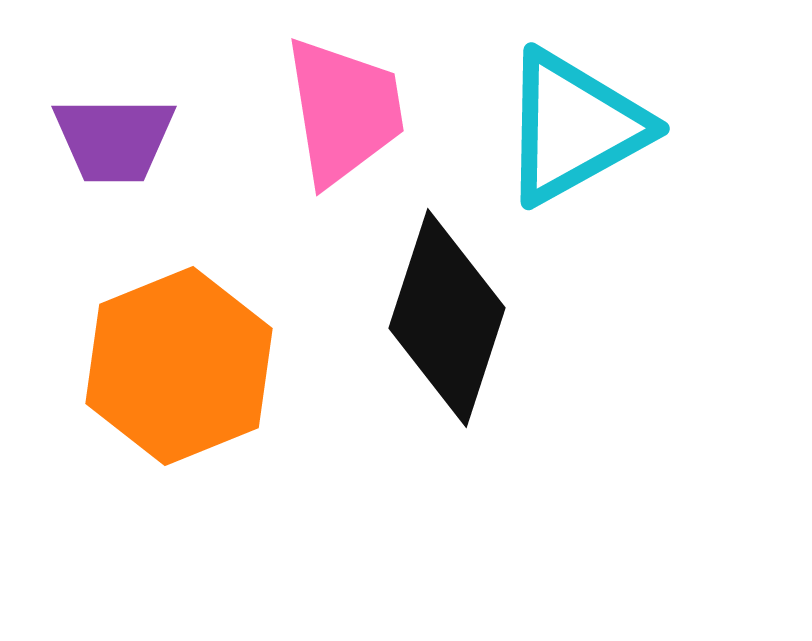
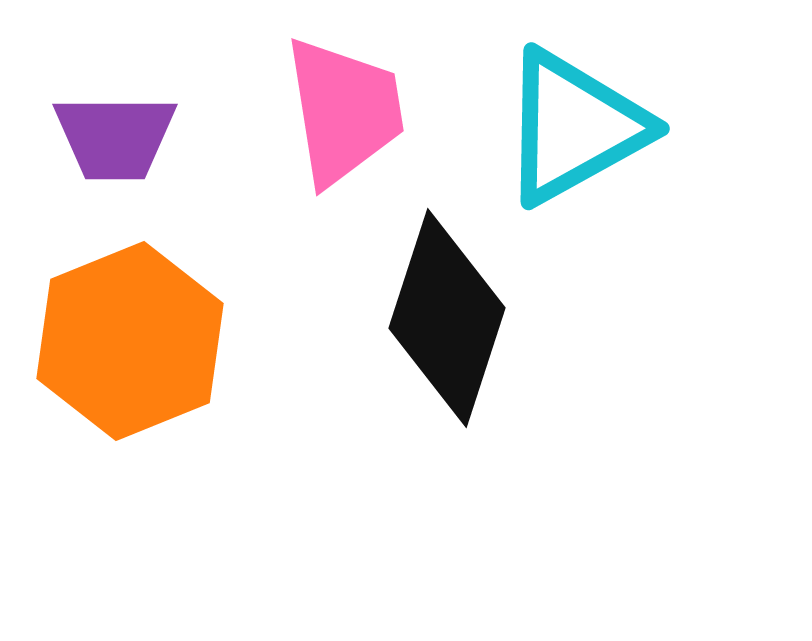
purple trapezoid: moved 1 px right, 2 px up
orange hexagon: moved 49 px left, 25 px up
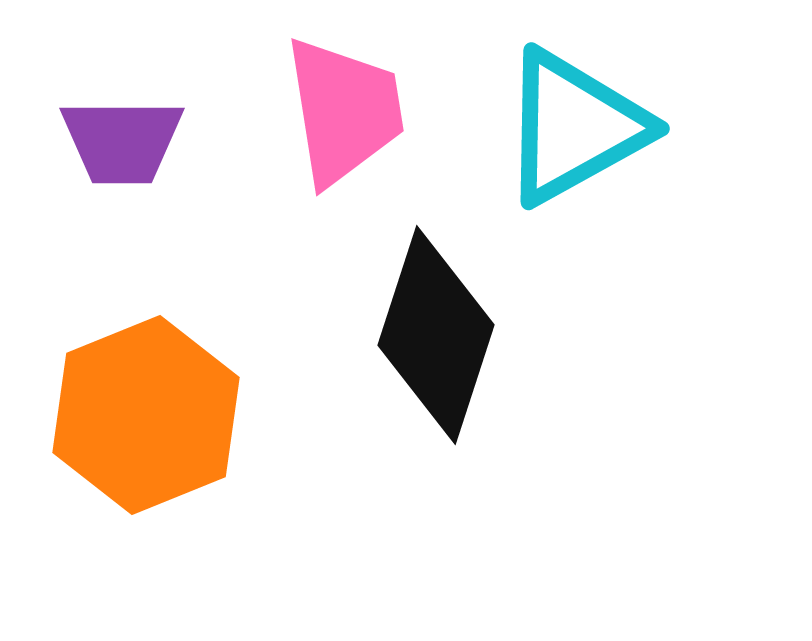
purple trapezoid: moved 7 px right, 4 px down
black diamond: moved 11 px left, 17 px down
orange hexagon: moved 16 px right, 74 px down
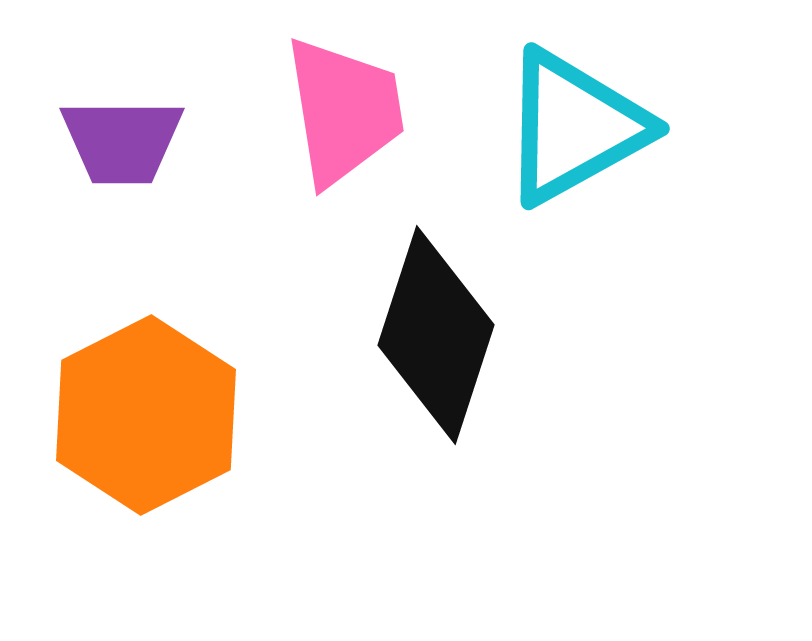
orange hexagon: rotated 5 degrees counterclockwise
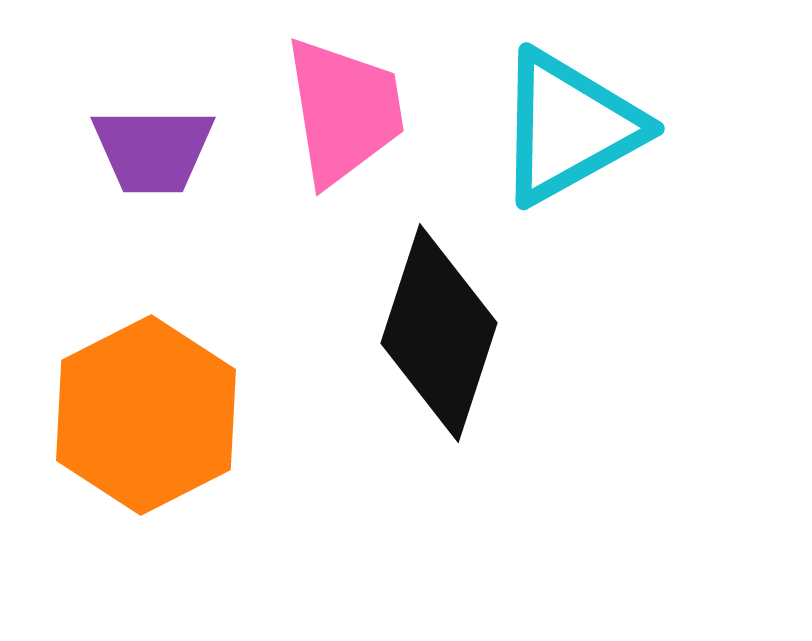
cyan triangle: moved 5 px left
purple trapezoid: moved 31 px right, 9 px down
black diamond: moved 3 px right, 2 px up
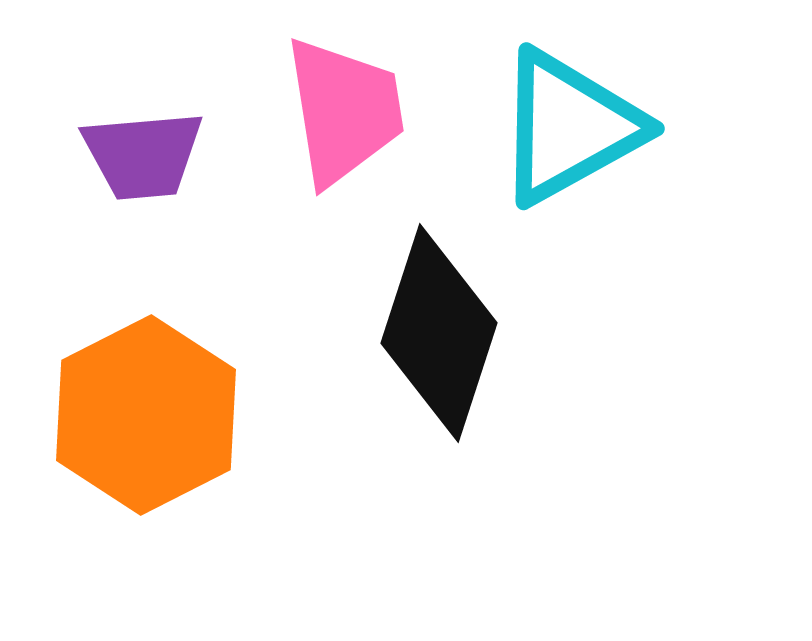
purple trapezoid: moved 10 px left, 5 px down; rotated 5 degrees counterclockwise
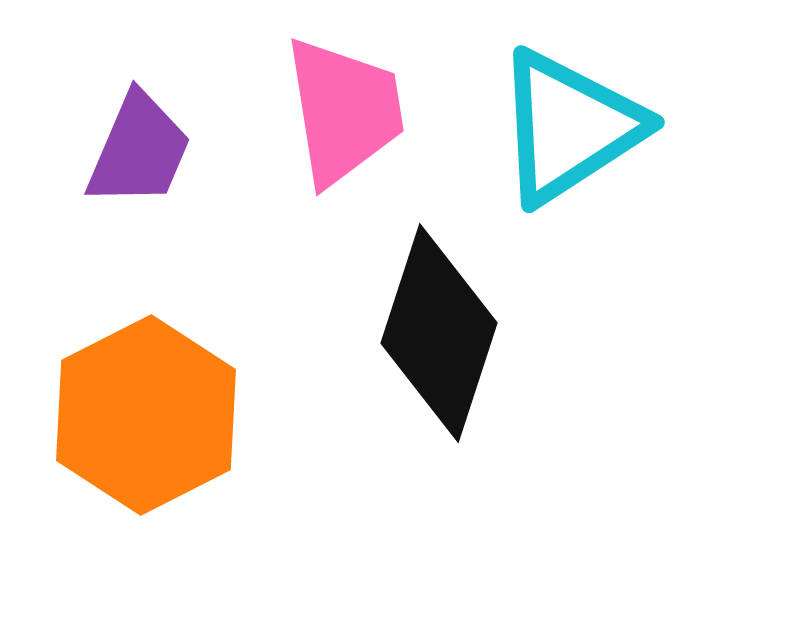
cyan triangle: rotated 4 degrees counterclockwise
purple trapezoid: moved 4 px left, 5 px up; rotated 62 degrees counterclockwise
